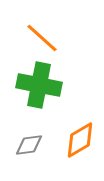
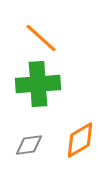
orange line: moved 1 px left
green cross: moved 1 px left, 1 px up; rotated 15 degrees counterclockwise
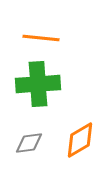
orange line: rotated 36 degrees counterclockwise
gray diamond: moved 2 px up
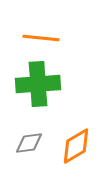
orange diamond: moved 4 px left, 6 px down
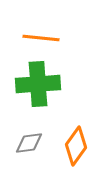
orange diamond: rotated 24 degrees counterclockwise
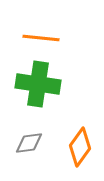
green cross: rotated 12 degrees clockwise
orange diamond: moved 4 px right, 1 px down
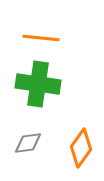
gray diamond: moved 1 px left
orange diamond: moved 1 px right, 1 px down
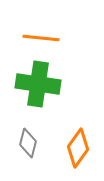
gray diamond: rotated 68 degrees counterclockwise
orange diamond: moved 3 px left
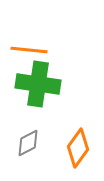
orange line: moved 12 px left, 12 px down
gray diamond: rotated 48 degrees clockwise
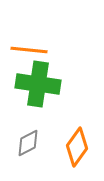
orange diamond: moved 1 px left, 1 px up
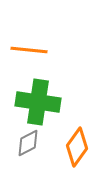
green cross: moved 18 px down
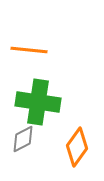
gray diamond: moved 5 px left, 4 px up
